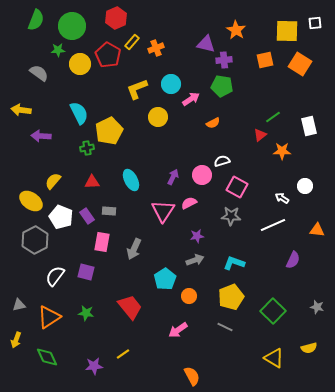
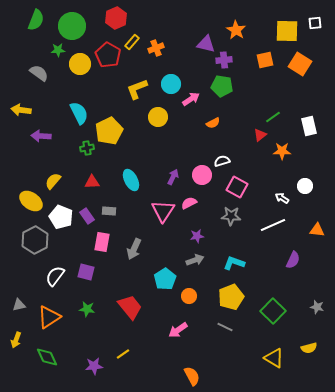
green star at (86, 313): moved 1 px right, 4 px up
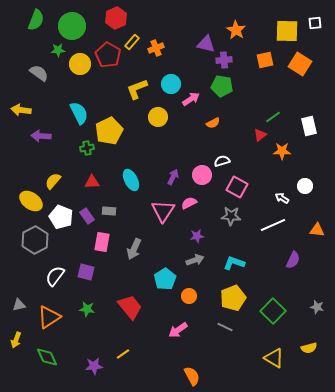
yellow pentagon at (231, 297): moved 2 px right, 1 px down
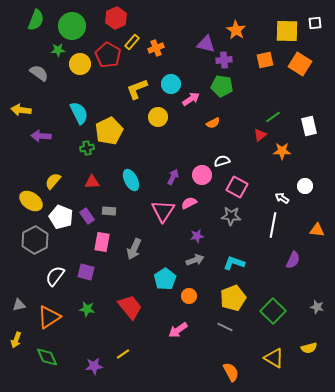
white line at (273, 225): rotated 55 degrees counterclockwise
orange semicircle at (192, 376): moved 39 px right, 4 px up
